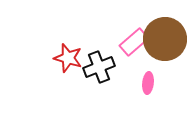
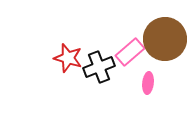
pink rectangle: moved 4 px left, 10 px down
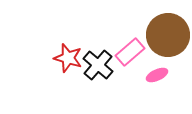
brown circle: moved 3 px right, 4 px up
black cross: moved 1 px left, 2 px up; rotated 28 degrees counterclockwise
pink ellipse: moved 9 px right, 8 px up; rotated 60 degrees clockwise
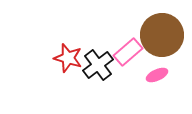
brown circle: moved 6 px left
pink rectangle: moved 2 px left
black cross: rotated 12 degrees clockwise
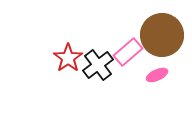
red star: rotated 20 degrees clockwise
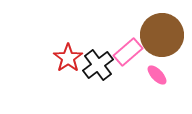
pink ellipse: rotated 70 degrees clockwise
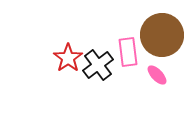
pink rectangle: rotated 56 degrees counterclockwise
